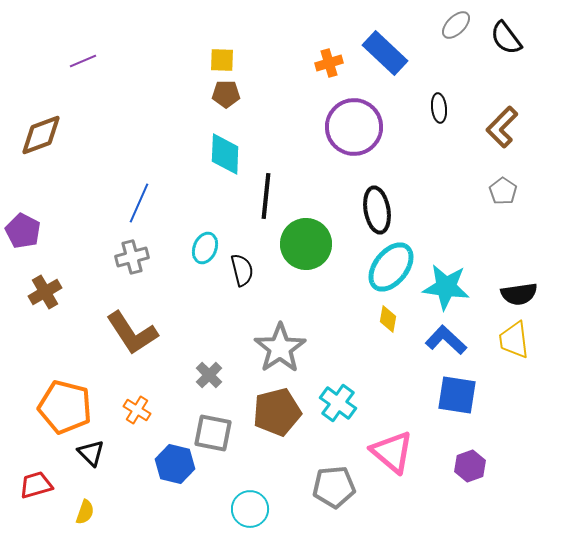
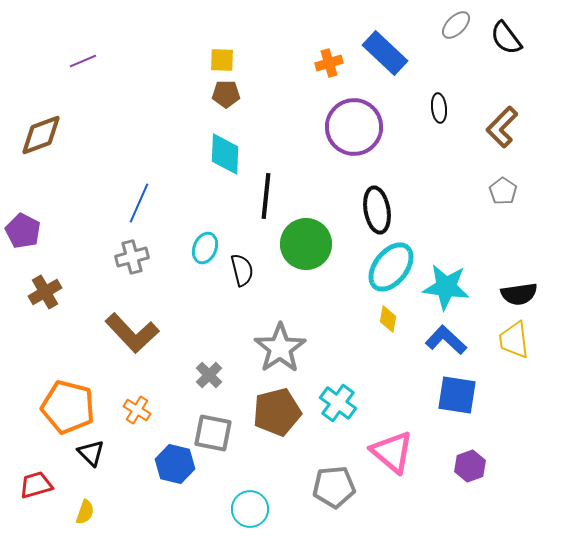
brown L-shape at (132, 333): rotated 10 degrees counterclockwise
orange pentagon at (65, 407): moved 3 px right
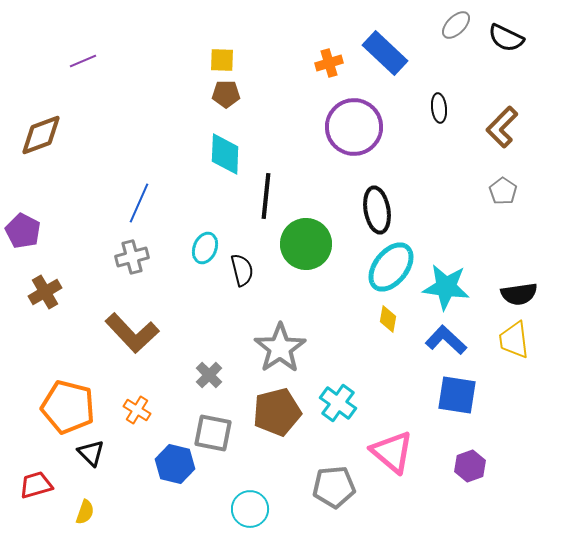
black semicircle at (506, 38): rotated 27 degrees counterclockwise
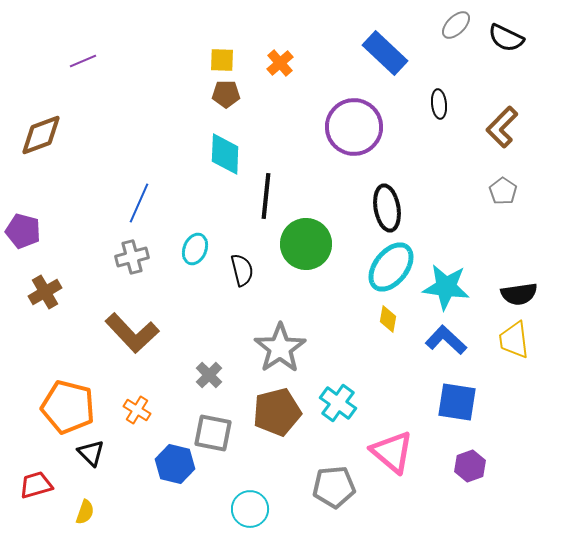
orange cross at (329, 63): moved 49 px left; rotated 24 degrees counterclockwise
black ellipse at (439, 108): moved 4 px up
black ellipse at (377, 210): moved 10 px right, 2 px up
purple pentagon at (23, 231): rotated 12 degrees counterclockwise
cyan ellipse at (205, 248): moved 10 px left, 1 px down
blue square at (457, 395): moved 7 px down
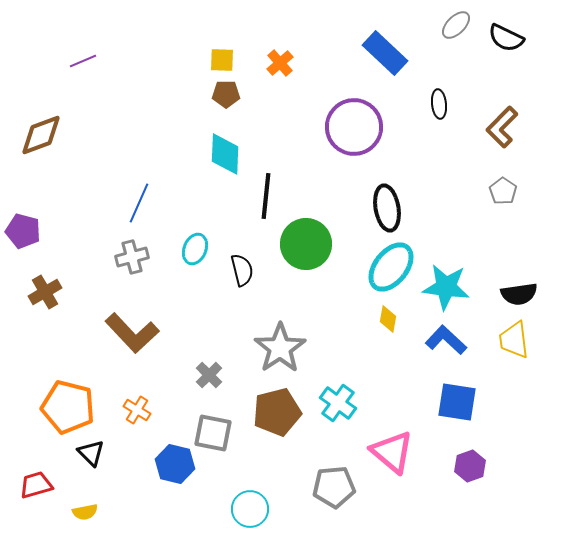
yellow semicircle at (85, 512): rotated 60 degrees clockwise
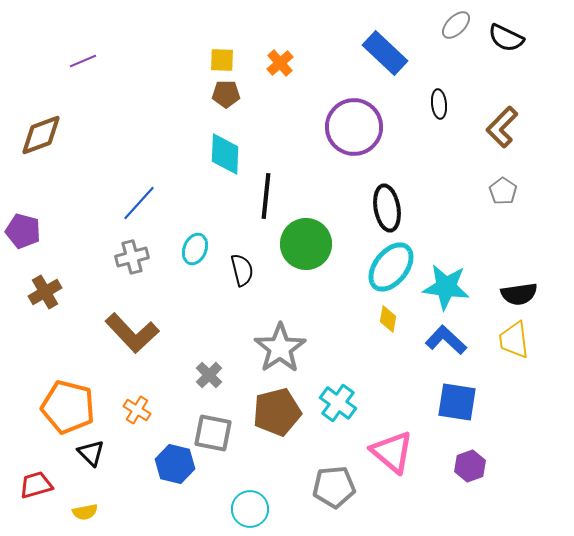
blue line at (139, 203): rotated 18 degrees clockwise
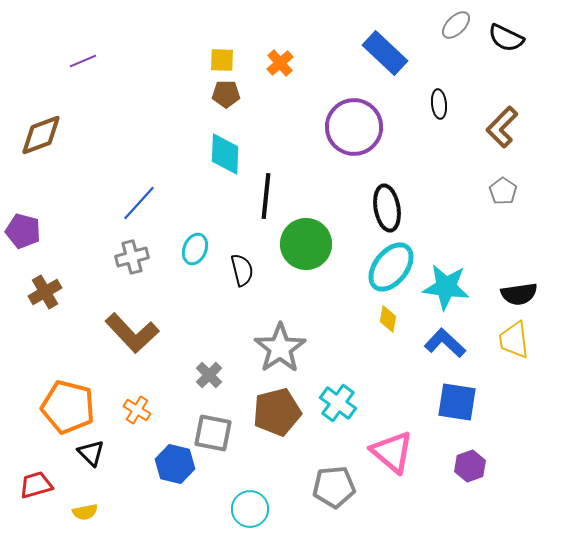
blue L-shape at (446, 340): moved 1 px left, 3 px down
